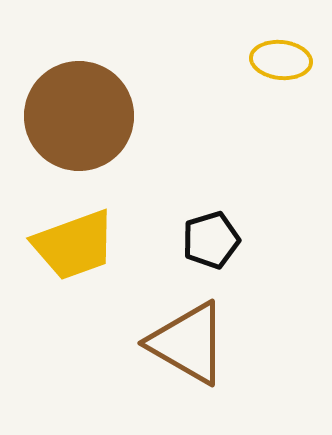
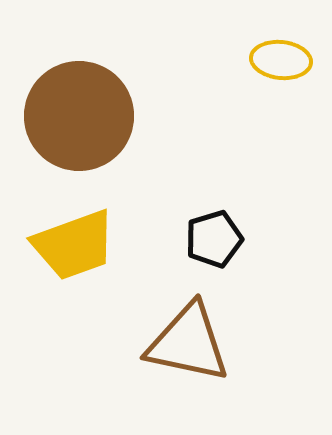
black pentagon: moved 3 px right, 1 px up
brown triangle: rotated 18 degrees counterclockwise
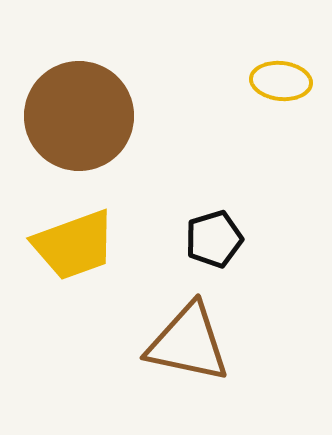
yellow ellipse: moved 21 px down
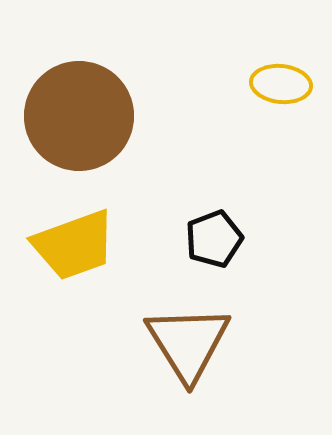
yellow ellipse: moved 3 px down
black pentagon: rotated 4 degrees counterclockwise
brown triangle: rotated 46 degrees clockwise
